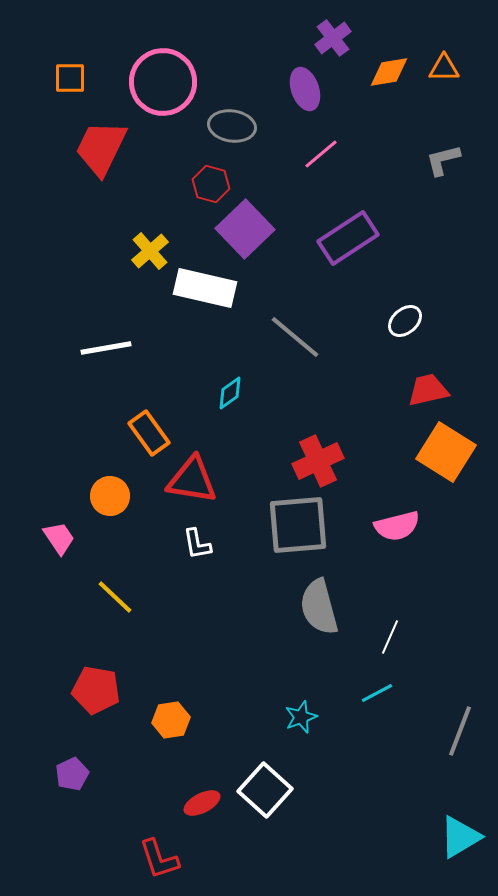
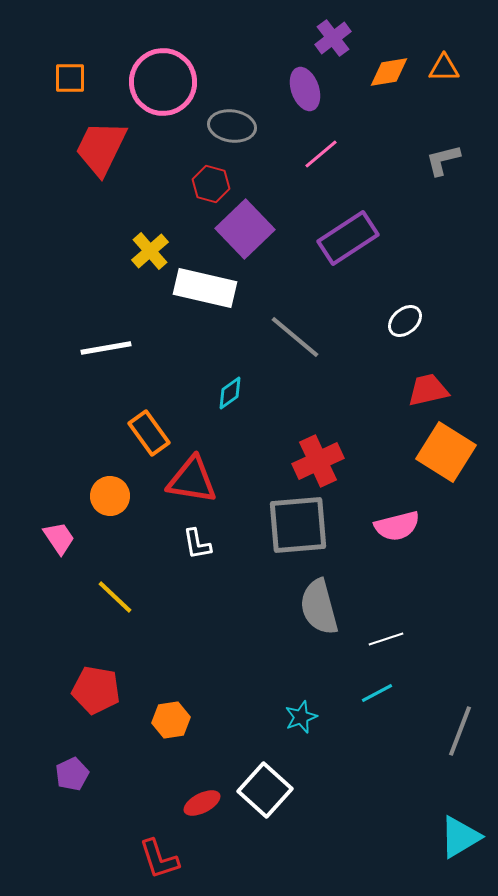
white line at (390, 637): moved 4 px left, 2 px down; rotated 48 degrees clockwise
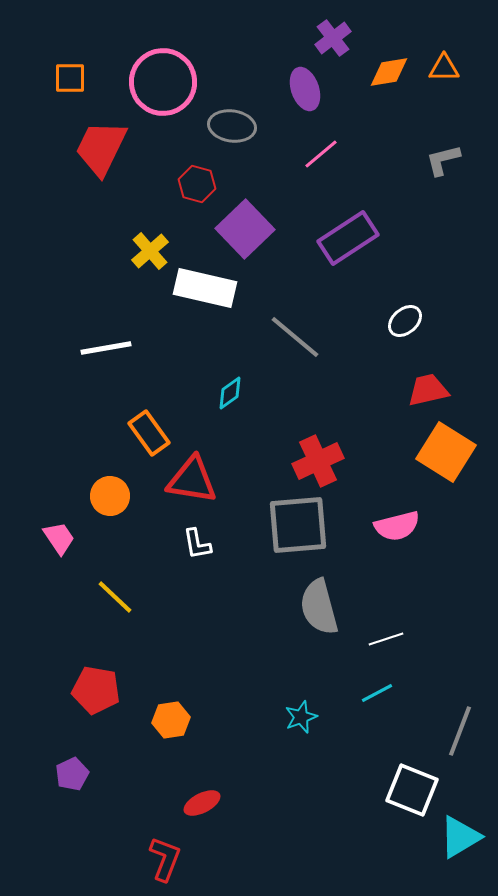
red hexagon at (211, 184): moved 14 px left
white square at (265, 790): moved 147 px right; rotated 20 degrees counterclockwise
red L-shape at (159, 859): moved 6 px right; rotated 141 degrees counterclockwise
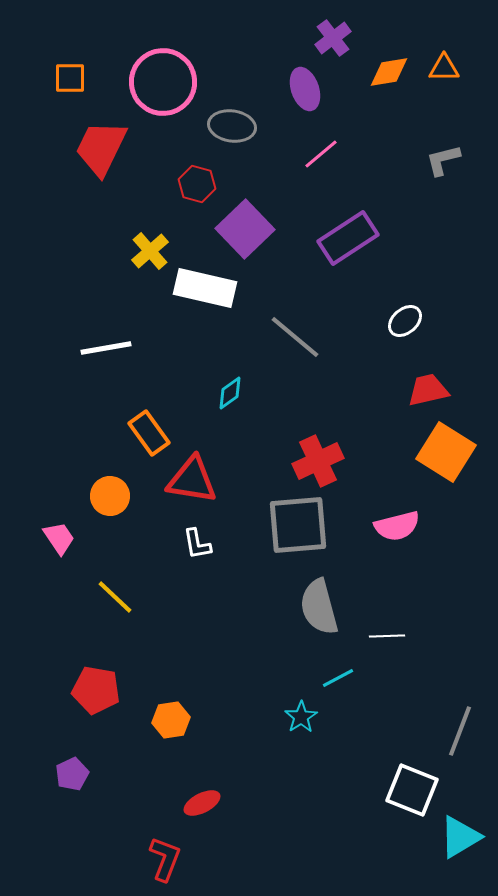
white line at (386, 639): moved 1 px right, 3 px up; rotated 16 degrees clockwise
cyan line at (377, 693): moved 39 px left, 15 px up
cyan star at (301, 717): rotated 12 degrees counterclockwise
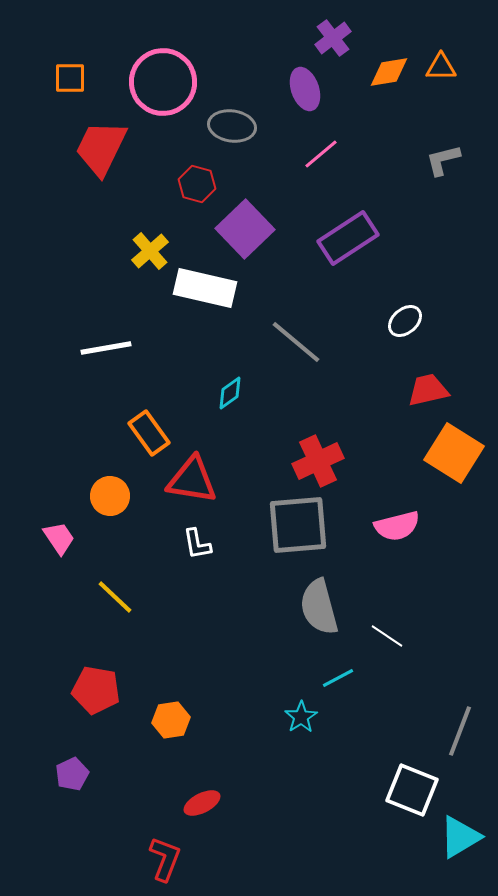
orange triangle at (444, 68): moved 3 px left, 1 px up
gray line at (295, 337): moved 1 px right, 5 px down
orange square at (446, 452): moved 8 px right, 1 px down
white line at (387, 636): rotated 36 degrees clockwise
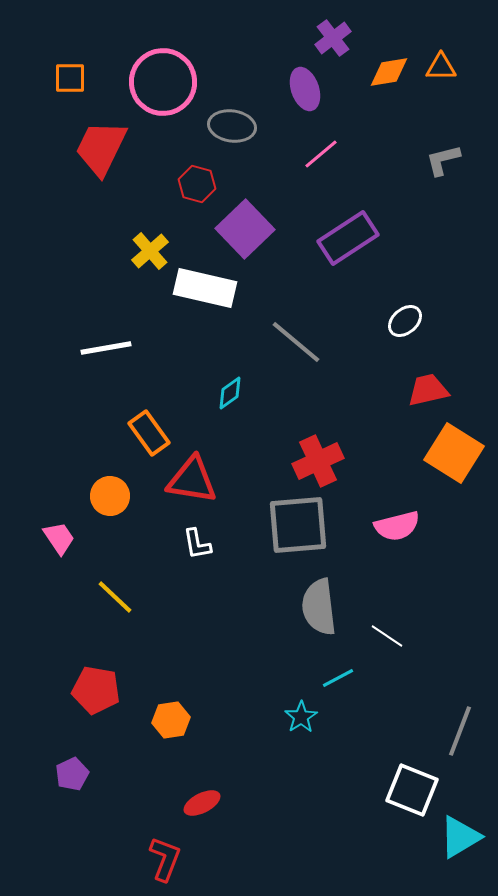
gray semicircle at (319, 607): rotated 8 degrees clockwise
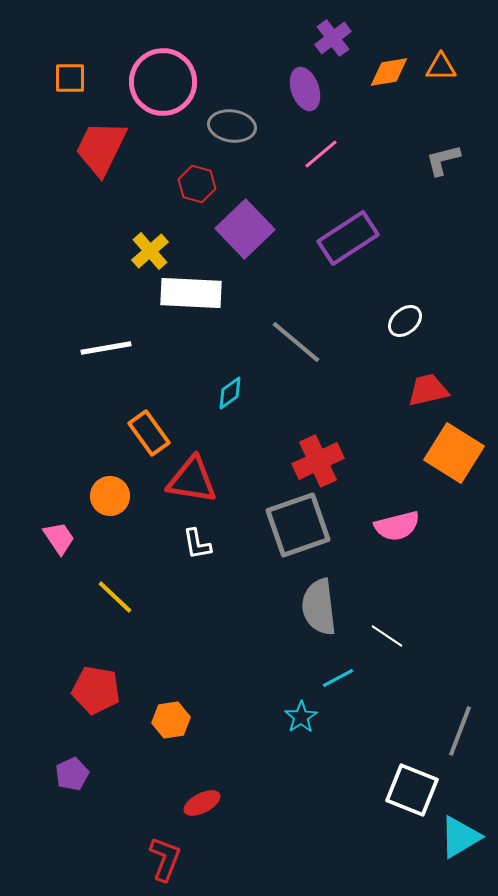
white rectangle at (205, 288): moved 14 px left, 5 px down; rotated 10 degrees counterclockwise
gray square at (298, 525): rotated 14 degrees counterclockwise
